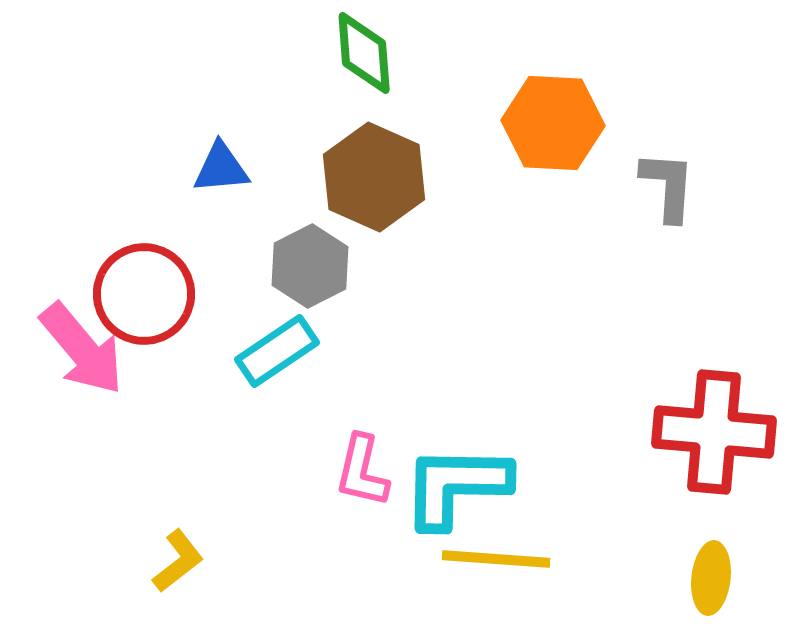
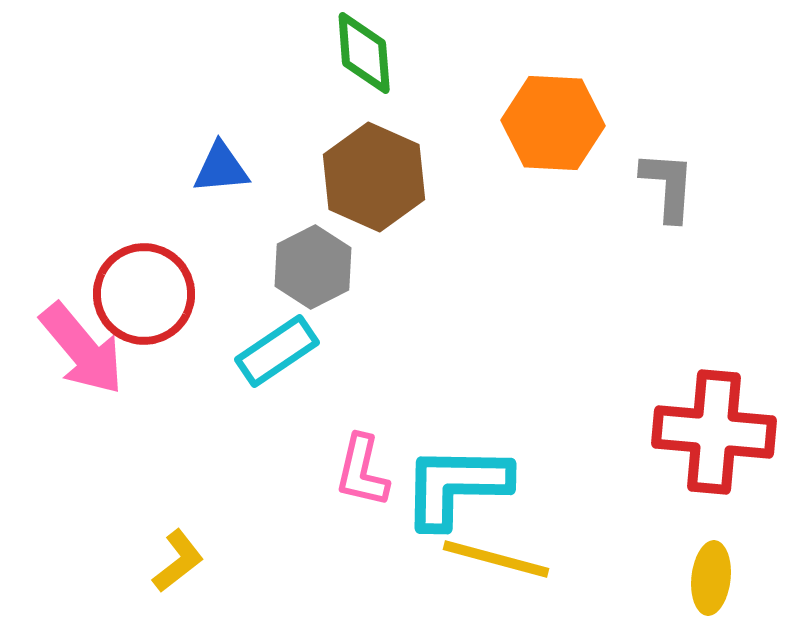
gray hexagon: moved 3 px right, 1 px down
yellow line: rotated 11 degrees clockwise
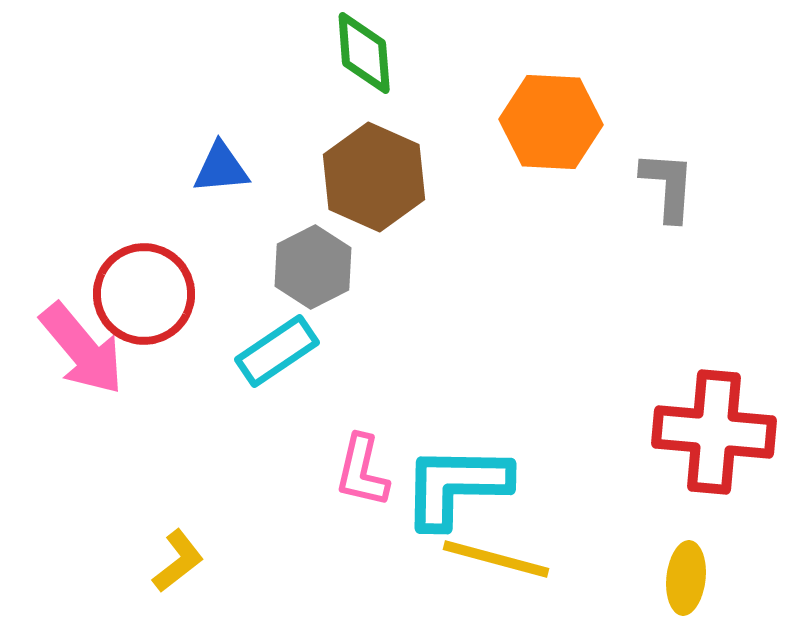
orange hexagon: moved 2 px left, 1 px up
yellow ellipse: moved 25 px left
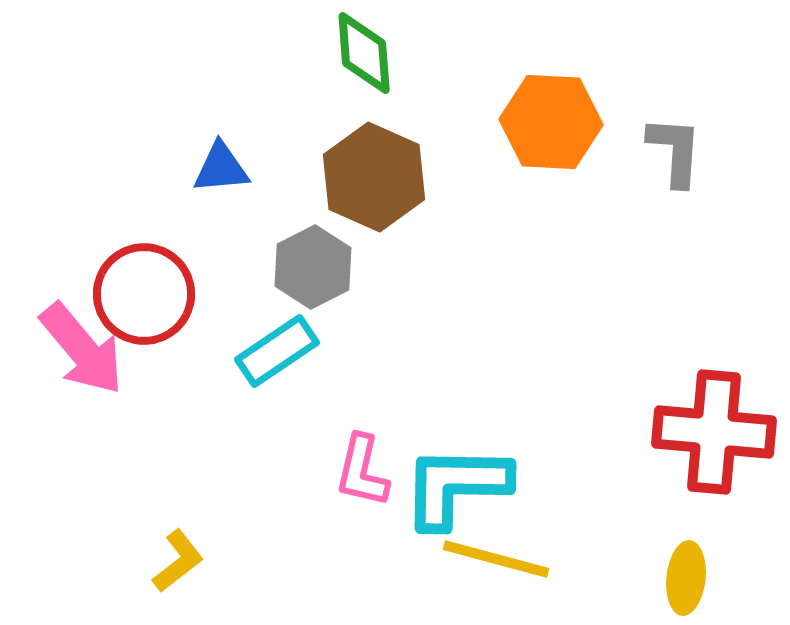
gray L-shape: moved 7 px right, 35 px up
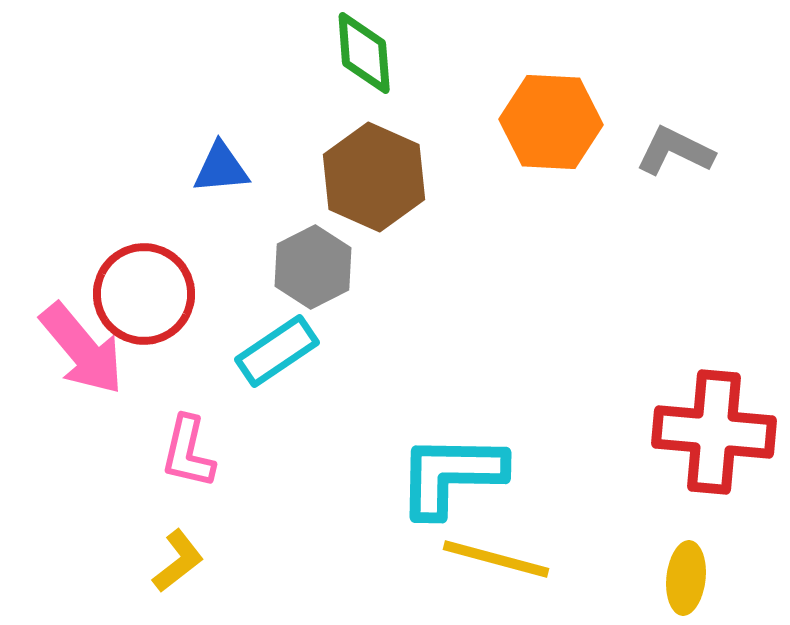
gray L-shape: rotated 68 degrees counterclockwise
pink L-shape: moved 174 px left, 19 px up
cyan L-shape: moved 5 px left, 11 px up
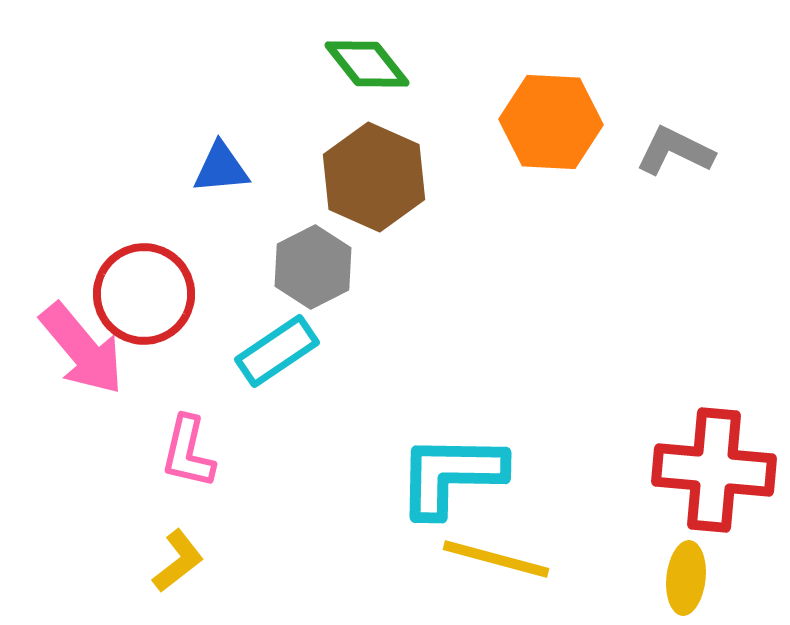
green diamond: moved 3 px right, 11 px down; rotated 34 degrees counterclockwise
red cross: moved 38 px down
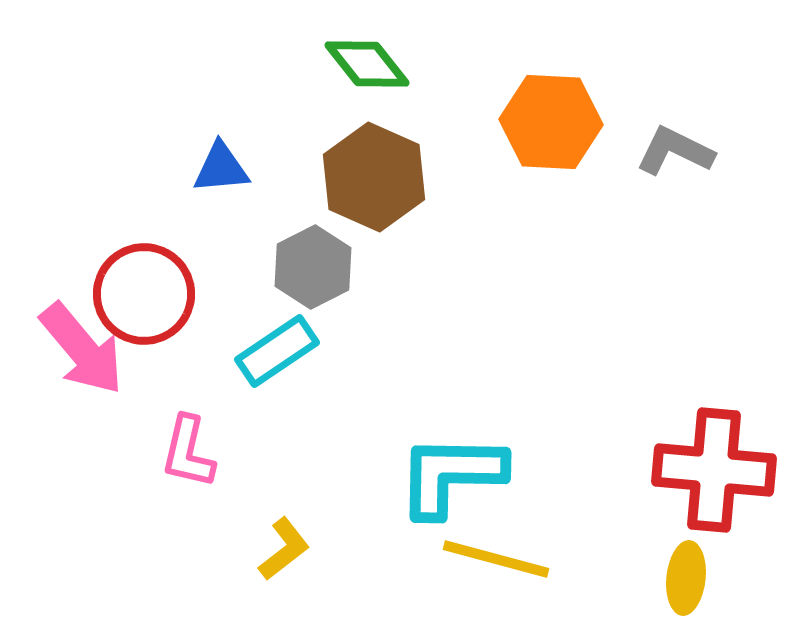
yellow L-shape: moved 106 px right, 12 px up
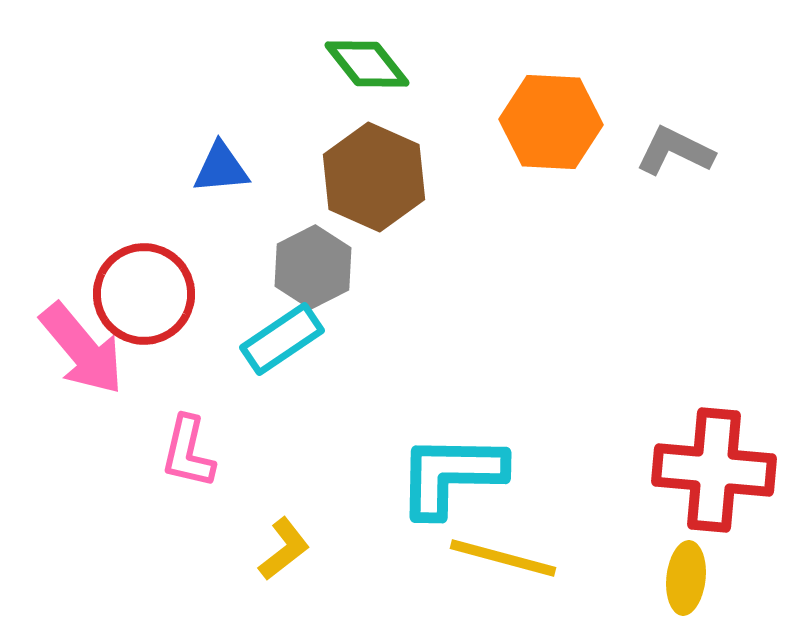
cyan rectangle: moved 5 px right, 12 px up
yellow line: moved 7 px right, 1 px up
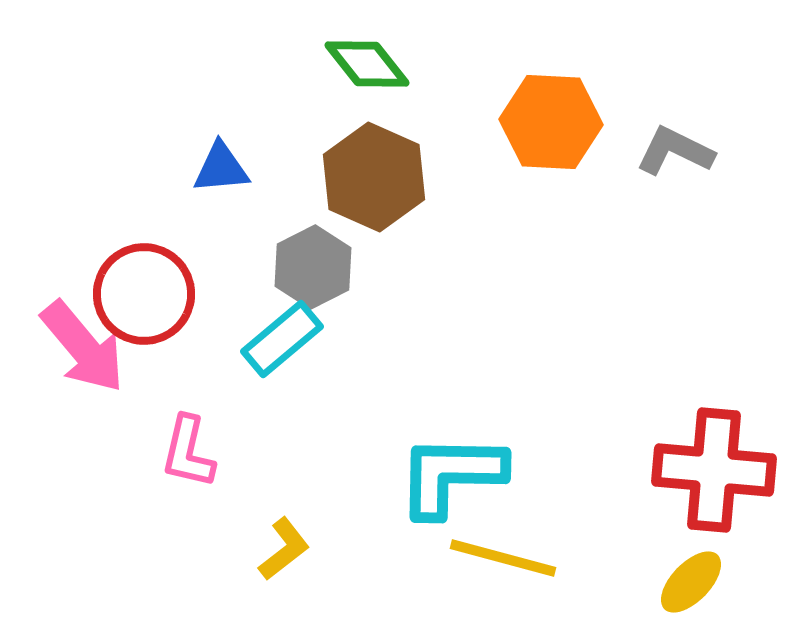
cyan rectangle: rotated 6 degrees counterclockwise
pink arrow: moved 1 px right, 2 px up
yellow ellipse: moved 5 px right, 4 px down; rotated 38 degrees clockwise
